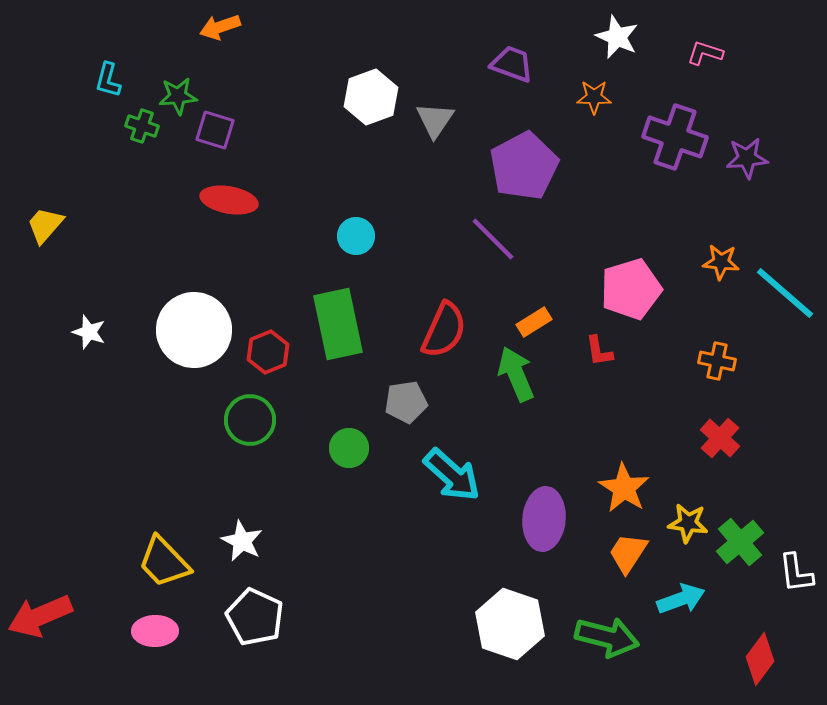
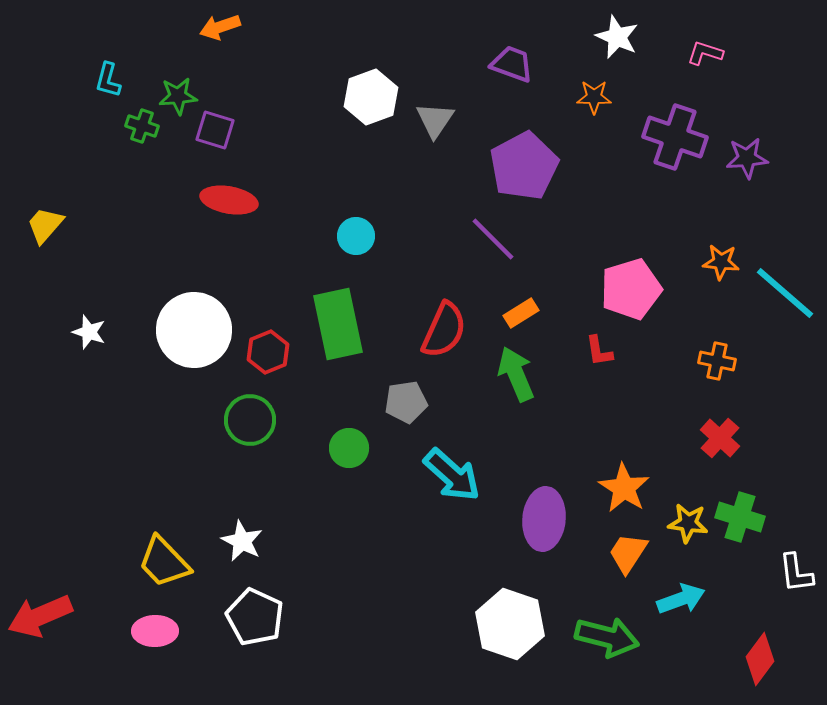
orange rectangle at (534, 322): moved 13 px left, 9 px up
green cross at (740, 542): moved 25 px up; rotated 33 degrees counterclockwise
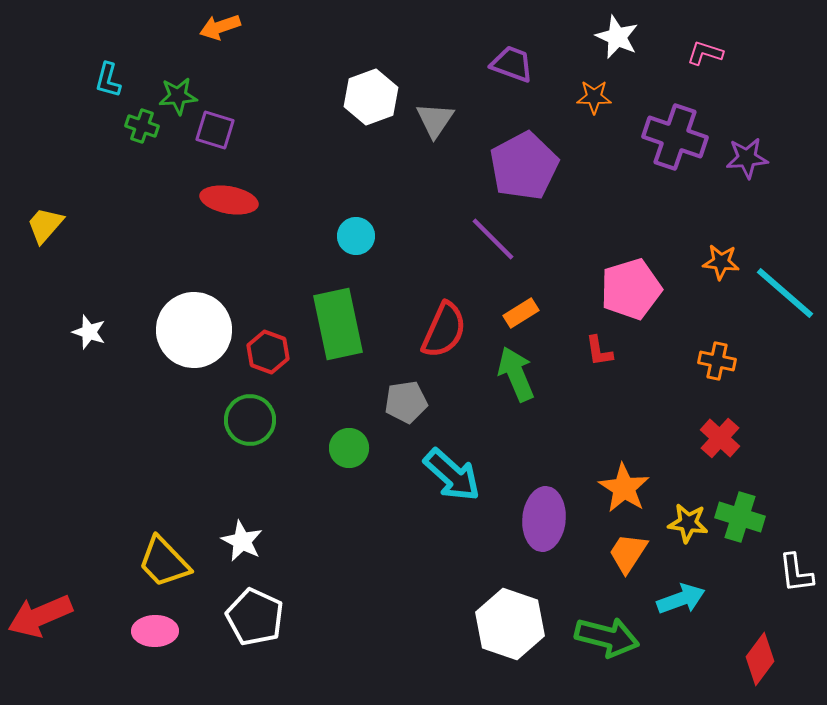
red hexagon at (268, 352): rotated 18 degrees counterclockwise
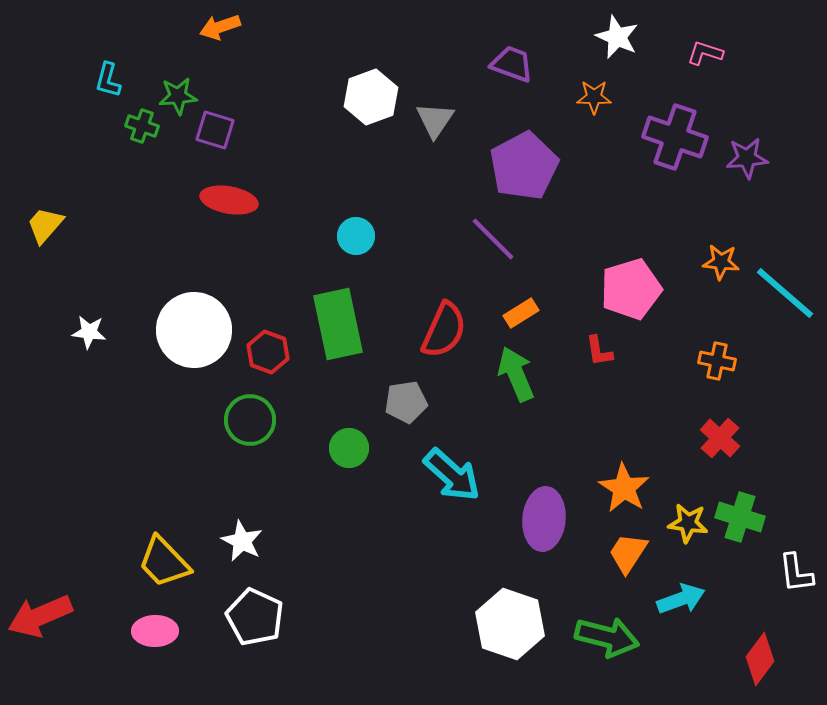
white star at (89, 332): rotated 12 degrees counterclockwise
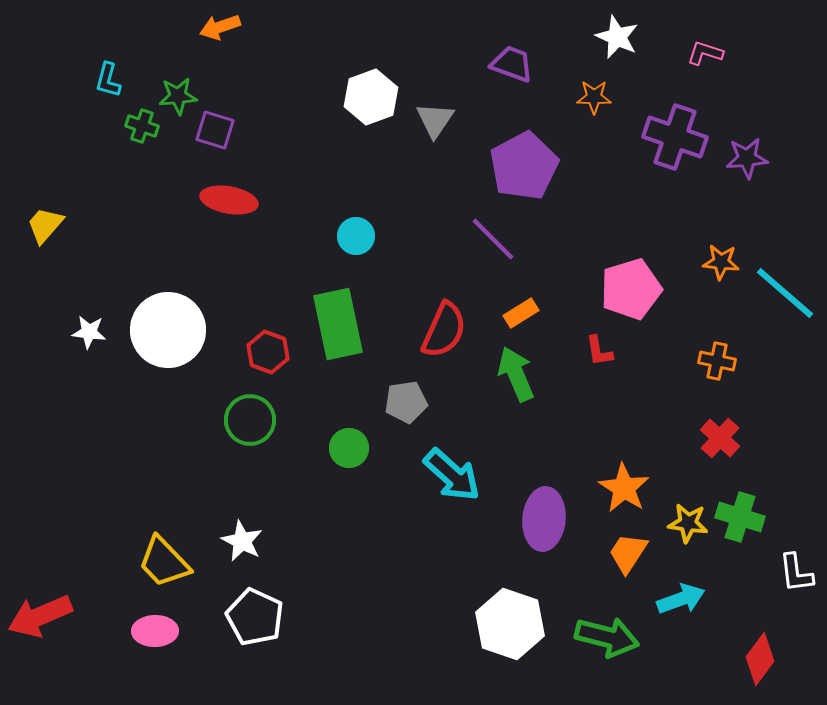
white circle at (194, 330): moved 26 px left
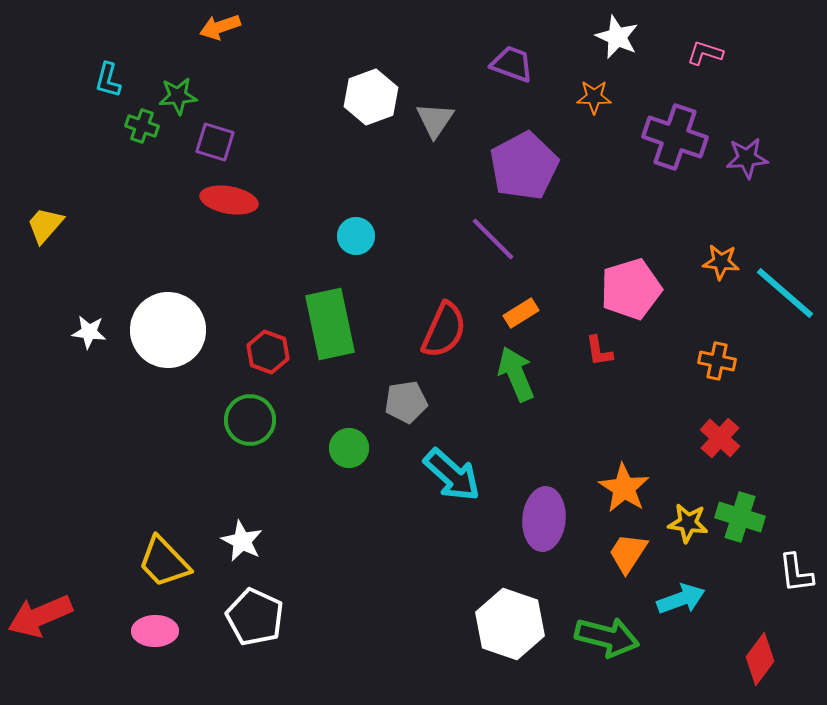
purple square at (215, 130): moved 12 px down
green rectangle at (338, 324): moved 8 px left
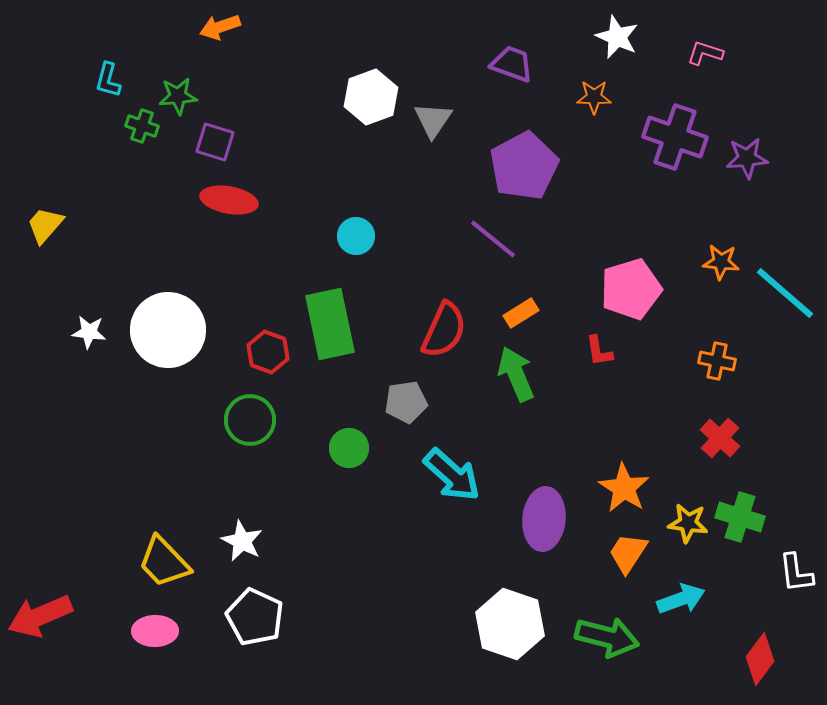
gray triangle at (435, 120): moved 2 px left
purple line at (493, 239): rotated 6 degrees counterclockwise
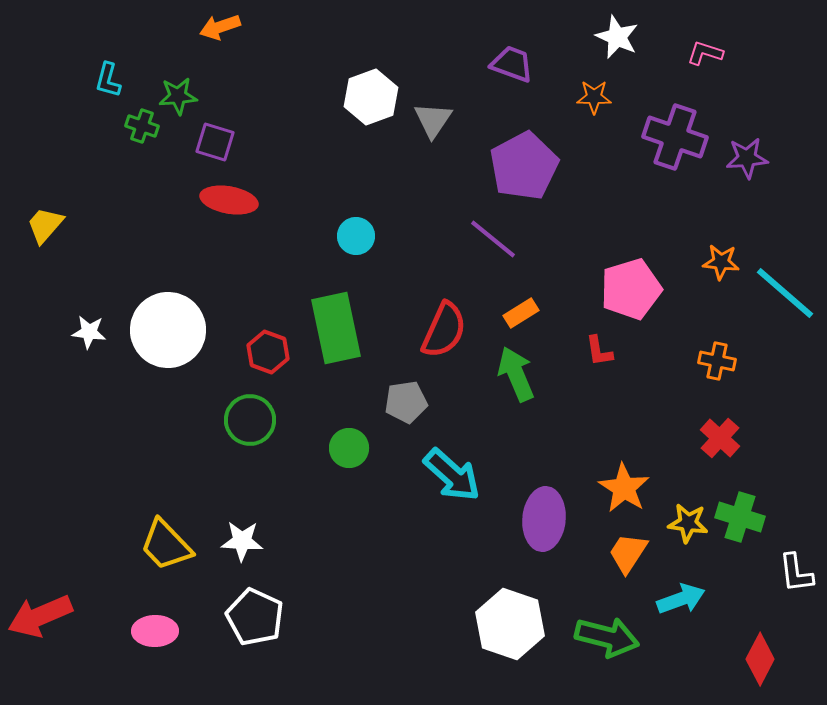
green rectangle at (330, 324): moved 6 px right, 4 px down
white star at (242, 541): rotated 24 degrees counterclockwise
yellow trapezoid at (164, 562): moved 2 px right, 17 px up
red diamond at (760, 659): rotated 9 degrees counterclockwise
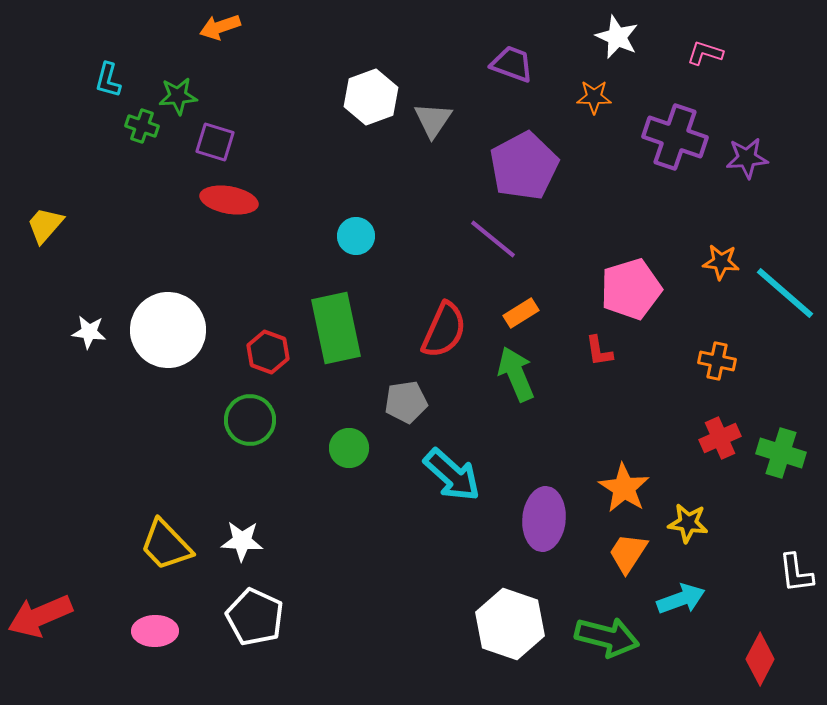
red cross at (720, 438): rotated 24 degrees clockwise
green cross at (740, 517): moved 41 px right, 64 px up
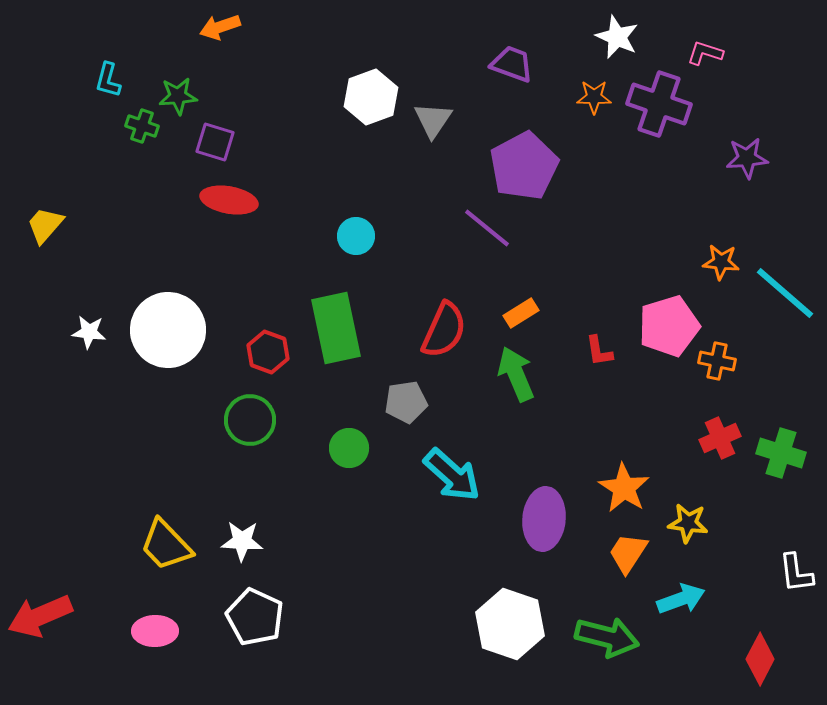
purple cross at (675, 137): moved 16 px left, 33 px up
purple line at (493, 239): moved 6 px left, 11 px up
pink pentagon at (631, 289): moved 38 px right, 37 px down
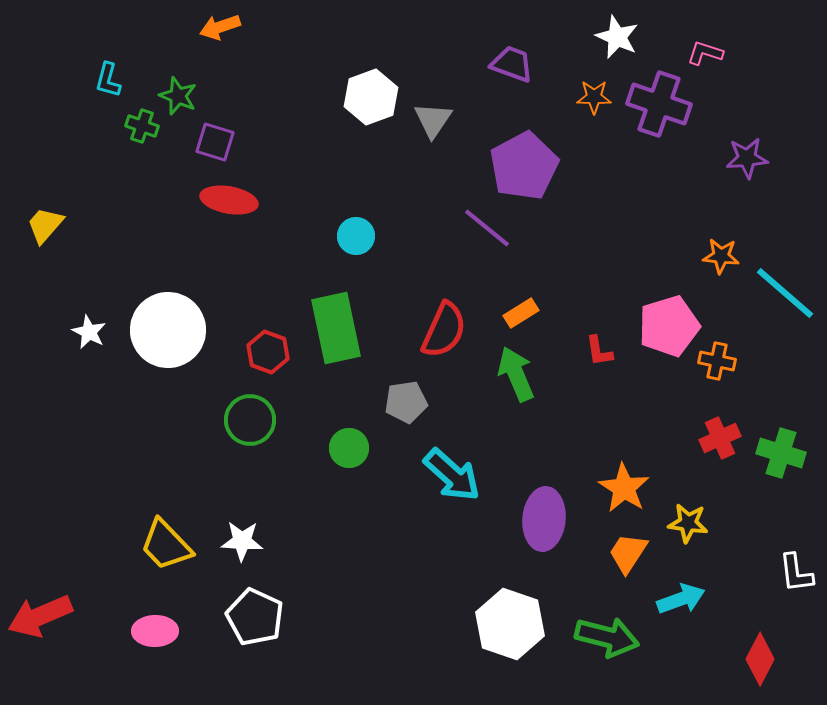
green star at (178, 96): rotated 27 degrees clockwise
orange star at (721, 262): moved 6 px up
white star at (89, 332): rotated 20 degrees clockwise
